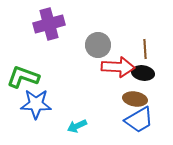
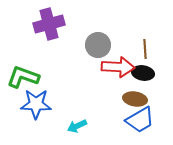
blue trapezoid: moved 1 px right
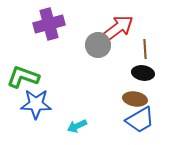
red arrow: moved 39 px up; rotated 40 degrees counterclockwise
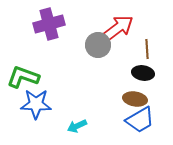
brown line: moved 2 px right
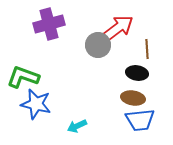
black ellipse: moved 6 px left
brown ellipse: moved 2 px left, 1 px up
blue star: rotated 12 degrees clockwise
blue trapezoid: rotated 24 degrees clockwise
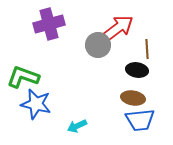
black ellipse: moved 3 px up
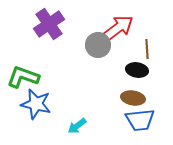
purple cross: rotated 20 degrees counterclockwise
cyan arrow: rotated 12 degrees counterclockwise
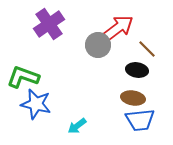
brown line: rotated 42 degrees counterclockwise
